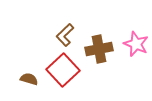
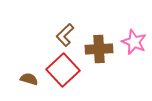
pink star: moved 2 px left, 2 px up
brown cross: rotated 8 degrees clockwise
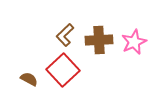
pink star: rotated 25 degrees clockwise
brown cross: moved 9 px up
brown semicircle: rotated 12 degrees clockwise
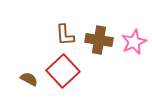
brown L-shape: rotated 50 degrees counterclockwise
brown cross: rotated 12 degrees clockwise
red square: moved 1 px down
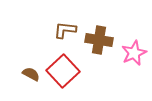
brown L-shape: moved 5 px up; rotated 100 degrees clockwise
pink star: moved 11 px down
brown semicircle: moved 2 px right, 5 px up
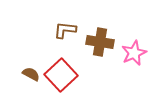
brown cross: moved 1 px right, 2 px down
red square: moved 2 px left, 4 px down
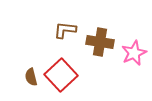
brown semicircle: moved 3 px down; rotated 132 degrees counterclockwise
